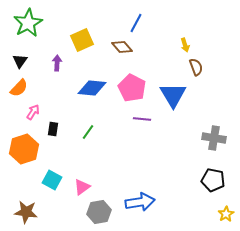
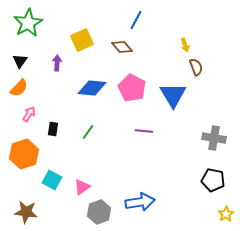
blue line: moved 3 px up
pink arrow: moved 4 px left, 2 px down
purple line: moved 2 px right, 12 px down
orange hexagon: moved 5 px down
gray hexagon: rotated 10 degrees counterclockwise
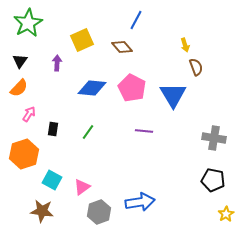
brown star: moved 16 px right, 1 px up
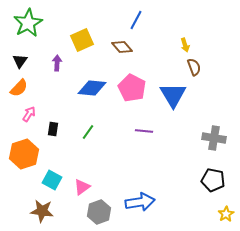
brown semicircle: moved 2 px left
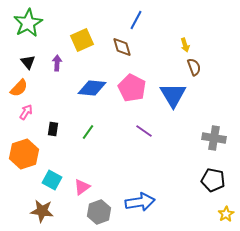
brown diamond: rotated 25 degrees clockwise
black triangle: moved 8 px right, 1 px down; rotated 14 degrees counterclockwise
pink arrow: moved 3 px left, 2 px up
purple line: rotated 30 degrees clockwise
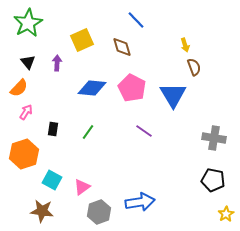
blue line: rotated 72 degrees counterclockwise
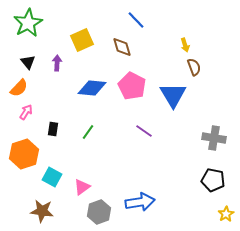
pink pentagon: moved 2 px up
cyan square: moved 3 px up
